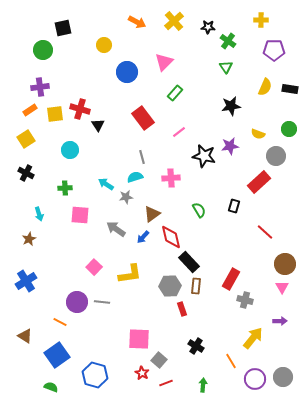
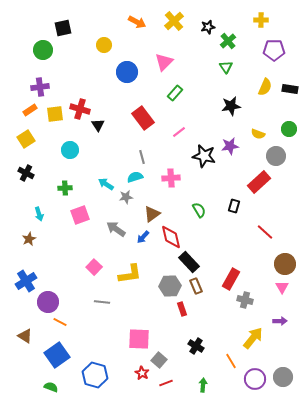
black star at (208, 27): rotated 16 degrees counterclockwise
green cross at (228, 41): rotated 14 degrees clockwise
pink square at (80, 215): rotated 24 degrees counterclockwise
brown rectangle at (196, 286): rotated 28 degrees counterclockwise
purple circle at (77, 302): moved 29 px left
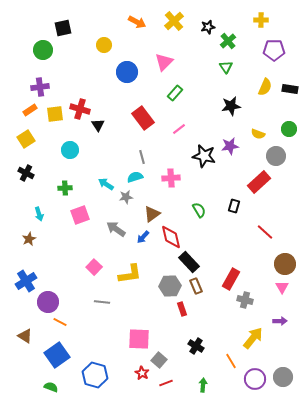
pink line at (179, 132): moved 3 px up
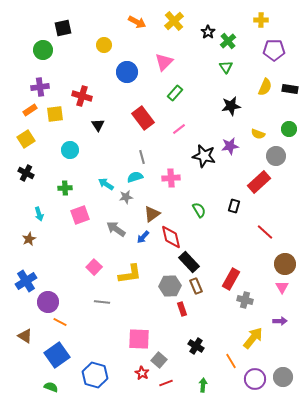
black star at (208, 27): moved 5 px down; rotated 24 degrees counterclockwise
red cross at (80, 109): moved 2 px right, 13 px up
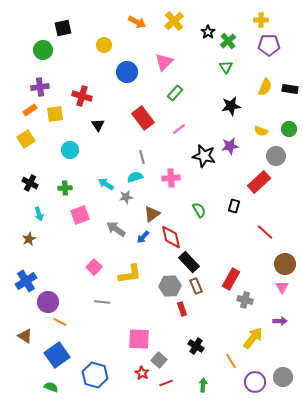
purple pentagon at (274, 50): moved 5 px left, 5 px up
yellow semicircle at (258, 134): moved 3 px right, 3 px up
black cross at (26, 173): moved 4 px right, 10 px down
purple circle at (255, 379): moved 3 px down
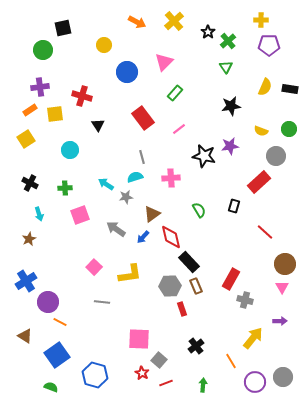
black cross at (196, 346): rotated 21 degrees clockwise
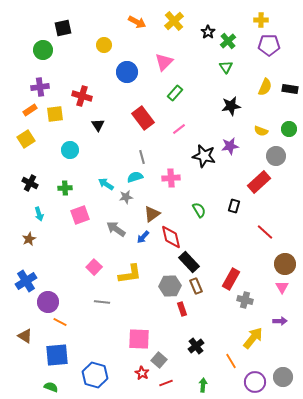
blue square at (57, 355): rotated 30 degrees clockwise
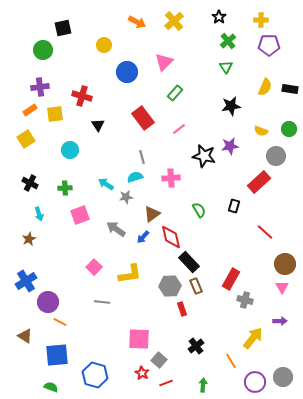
black star at (208, 32): moved 11 px right, 15 px up
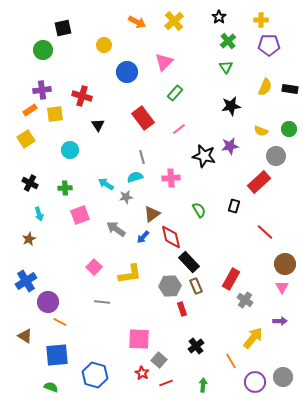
purple cross at (40, 87): moved 2 px right, 3 px down
gray cross at (245, 300): rotated 21 degrees clockwise
